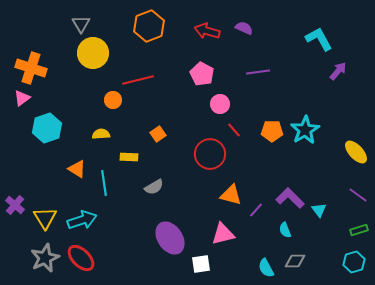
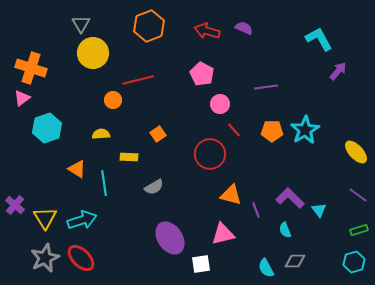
purple line at (258, 72): moved 8 px right, 15 px down
purple line at (256, 210): rotated 63 degrees counterclockwise
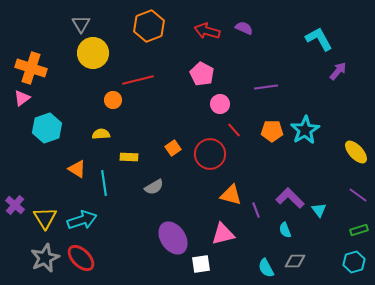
orange square at (158, 134): moved 15 px right, 14 px down
purple ellipse at (170, 238): moved 3 px right
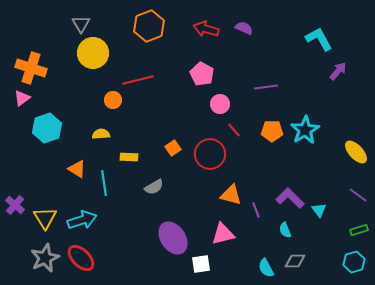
red arrow at (207, 31): moved 1 px left, 2 px up
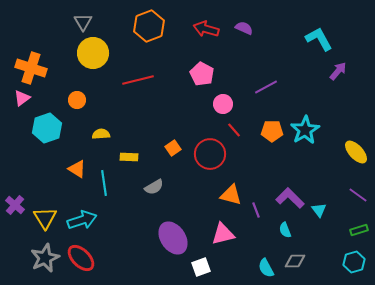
gray triangle at (81, 24): moved 2 px right, 2 px up
purple line at (266, 87): rotated 20 degrees counterclockwise
orange circle at (113, 100): moved 36 px left
pink circle at (220, 104): moved 3 px right
white square at (201, 264): moved 3 px down; rotated 12 degrees counterclockwise
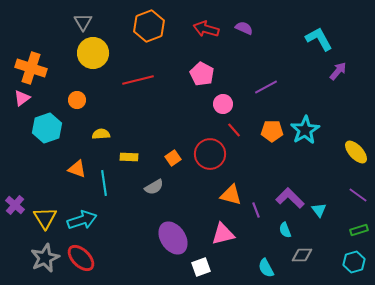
orange square at (173, 148): moved 10 px down
orange triangle at (77, 169): rotated 12 degrees counterclockwise
gray diamond at (295, 261): moved 7 px right, 6 px up
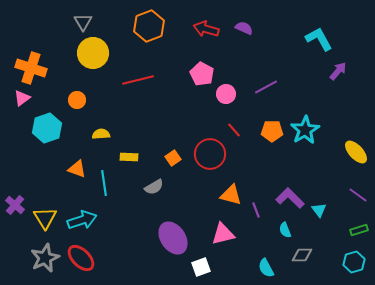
pink circle at (223, 104): moved 3 px right, 10 px up
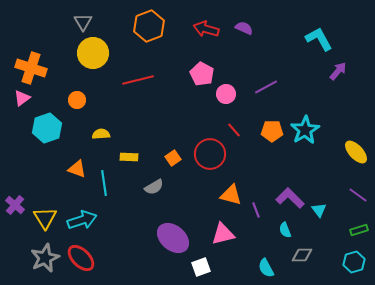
purple ellipse at (173, 238): rotated 16 degrees counterclockwise
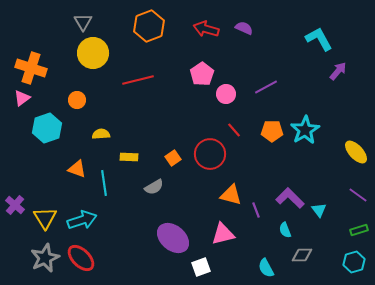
pink pentagon at (202, 74): rotated 10 degrees clockwise
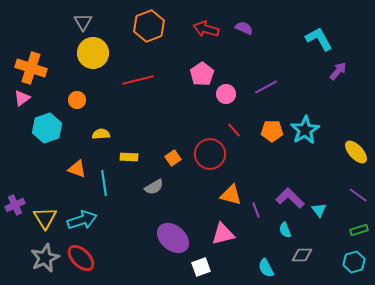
purple cross at (15, 205): rotated 24 degrees clockwise
